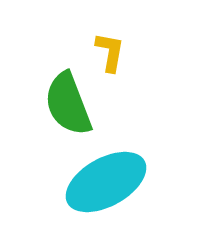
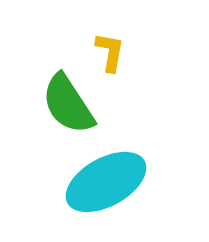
green semicircle: rotated 12 degrees counterclockwise
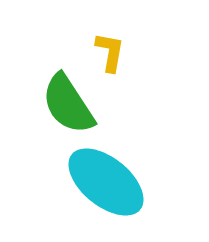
cyan ellipse: rotated 68 degrees clockwise
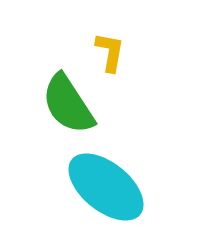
cyan ellipse: moved 5 px down
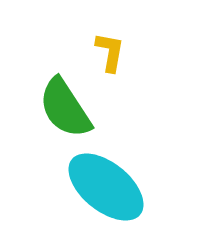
green semicircle: moved 3 px left, 4 px down
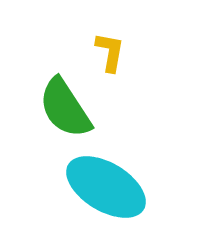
cyan ellipse: rotated 8 degrees counterclockwise
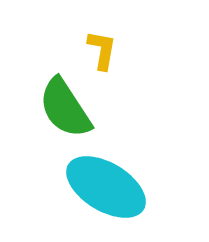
yellow L-shape: moved 8 px left, 2 px up
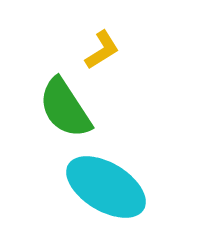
yellow L-shape: rotated 48 degrees clockwise
